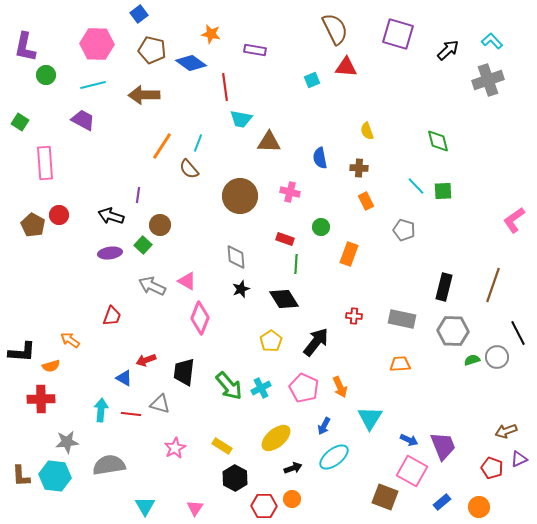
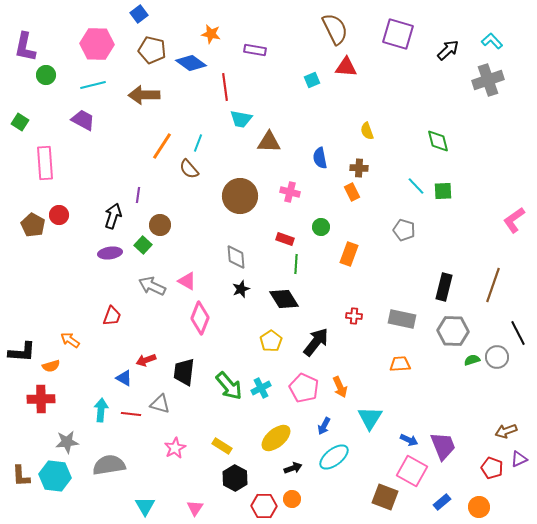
orange rectangle at (366, 201): moved 14 px left, 9 px up
black arrow at (111, 216): moved 2 px right; rotated 90 degrees clockwise
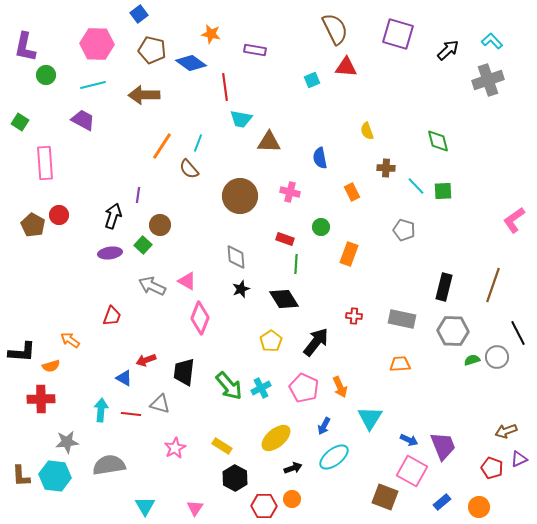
brown cross at (359, 168): moved 27 px right
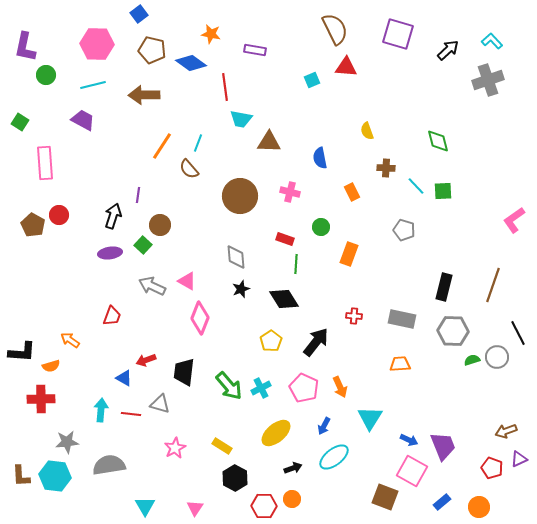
yellow ellipse at (276, 438): moved 5 px up
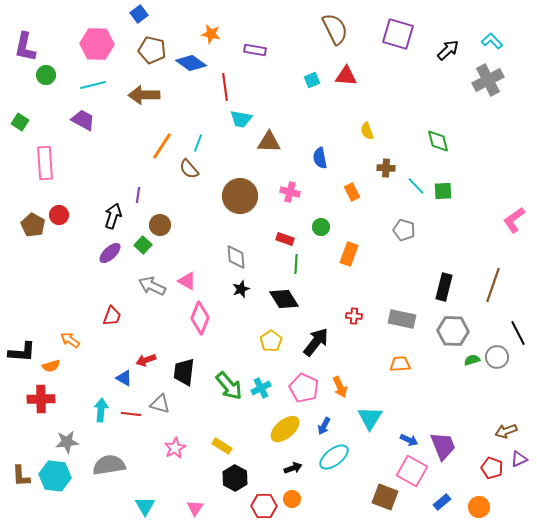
red triangle at (346, 67): moved 9 px down
gray cross at (488, 80): rotated 8 degrees counterclockwise
purple ellipse at (110, 253): rotated 35 degrees counterclockwise
yellow ellipse at (276, 433): moved 9 px right, 4 px up
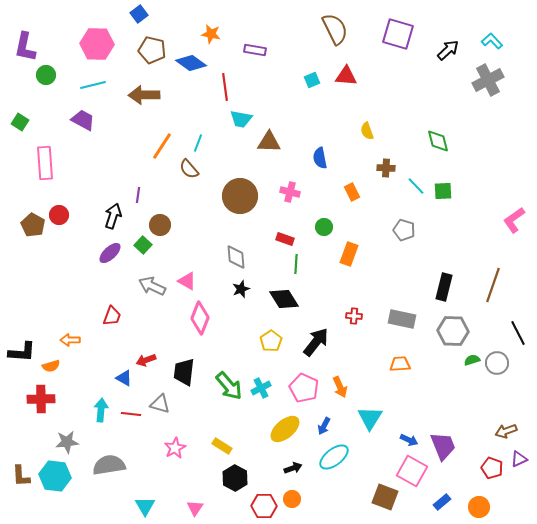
green circle at (321, 227): moved 3 px right
orange arrow at (70, 340): rotated 36 degrees counterclockwise
gray circle at (497, 357): moved 6 px down
